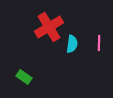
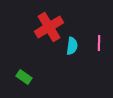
cyan semicircle: moved 2 px down
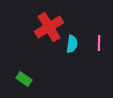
cyan semicircle: moved 2 px up
green rectangle: moved 2 px down
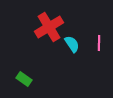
cyan semicircle: rotated 42 degrees counterclockwise
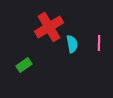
cyan semicircle: rotated 24 degrees clockwise
green rectangle: moved 14 px up; rotated 70 degrees counterclockwise
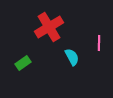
cyan semicircle: moved 13 px down; rotated 18 degrees counterclockwise
green rectangle: moved 1 px left, 2 px up
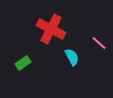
red cross: moved 2 px right, 2 px down; rotated 32 degrees counterclockwise
pink line: rotated 49 degrees counterclockwise
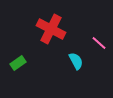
cyan semicircle: moved 4 px right, 4 px down
green rectangle: moved 5 px left
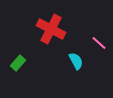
green rectangle: rotated 14 degrees counterclockwise
